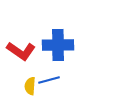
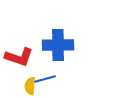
red L-shape: moved 2 px left, 6 px down; rotated 16 degrees counterclockwise
blue line: moved 4 px left, 1 px up
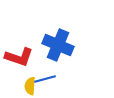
blue cross: rotated 24 degrees clockwise
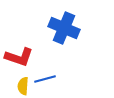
blue cross: moved 6 px right, 17 px up
yellow semicircle: moved 7 px left
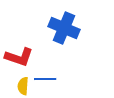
blue line: rotated 15 degrees clockwise
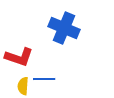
blue line: moved 1 px left
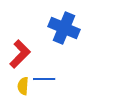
red L-shape: moved 1 px right, 3 px up; rotated 64 degrees counterclockwise
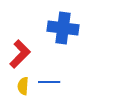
blue cross: moved 1 px left; rotated 16 degrees counterclockwise
blue line: moved 5 px right, 3 px down
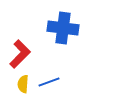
blue line: rotated 20 degrees counterclockwise
yellow semicircle: moved 2 px up
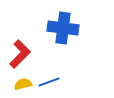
yellow semicircle: rotated 72 degrees clockwise
